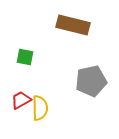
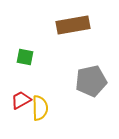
brown rectangle: rotated 24 degrees counterclockwise
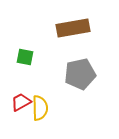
brown rectangle: moved 3 px down
gray pentagon: moved 11 px left, 7 px up
red trapezoid: moved 2 px down
